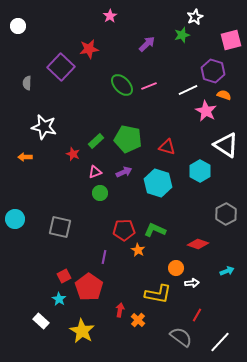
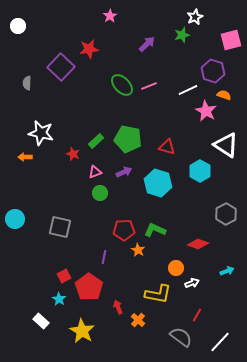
white star at (44, 127): moved 3 px left, 6 px down
white arrow at (192, 283): rotated 16 degrees counterclockwise
red arrow at (120, 310): moved 2 px left, 3 px up; rotated 32 degrees counterclockwise
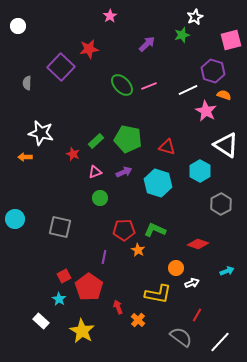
green circle at (100, 193): moved 5 px down
gray hexagon at (226, 214): moved 5 px left, 10 px up
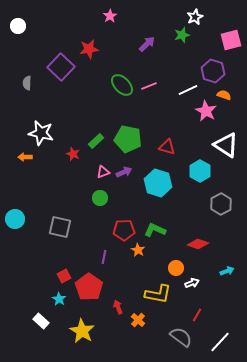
pink triangle at (95, 172): moved 8 px right
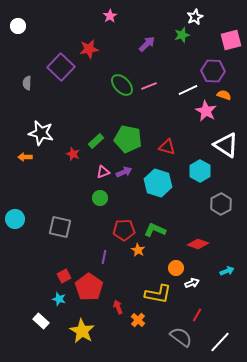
purple hexagon at (213, 71): rotated 15 degrees counterclockwise
cyan star at (59, 299): rotated 16 degrees counterclockwise
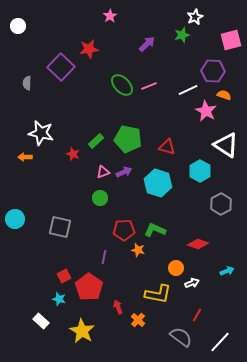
orange star at (138, 250): rotated 16 degrees counterclockwise
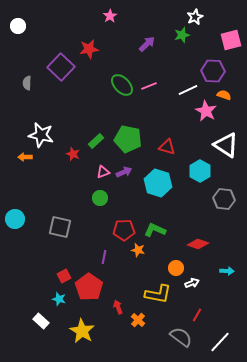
white star at (41, 133): moved 2 px down
gray hexagon at (221, 204): moved 3 px right, 5 px up; rotated 25 degrees counterclockwise
cyan arrow at (227, 271): rotated 24 degrees clockwise
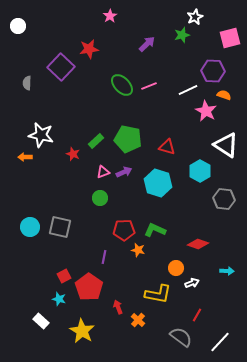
pink square at (231, 40): moved 1 px left, 2 px up
cyan circle at (15, 219): moved 15 px right, 8 px down
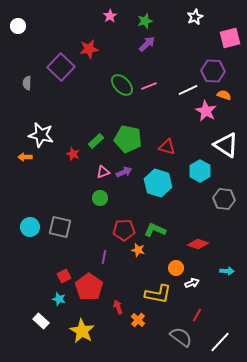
green star at (182, 35): moved 37 px left, 14 px up
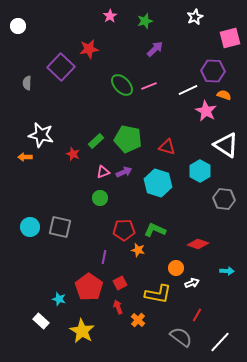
purple arrow at (147, 44): moved 8 px right, 5 px down
red square at (64, 276): moved 56 px right, 7 px down
